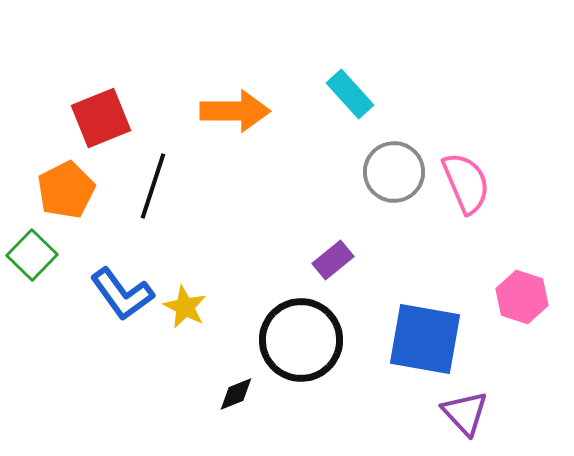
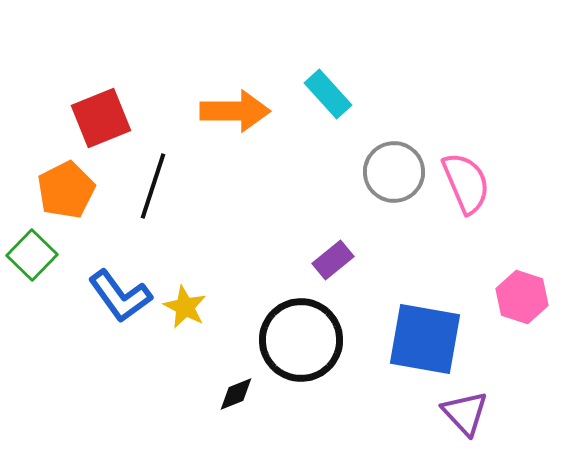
cyan rectangle: moved 22 px left
blue L-shape: moved 2 px left, 2 px down
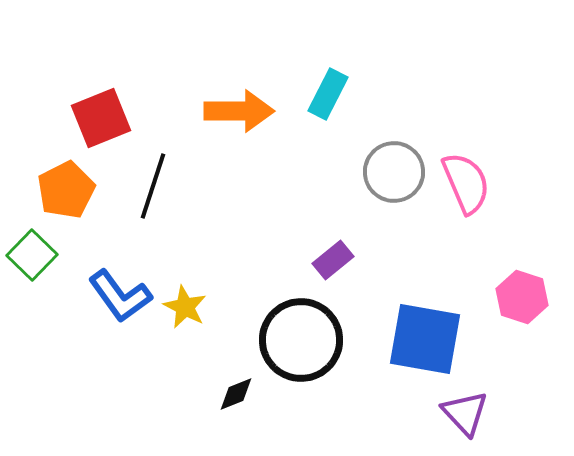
cyan rectangle: rotated 69 degrees clockwise
orange arrow: moved 4 px right
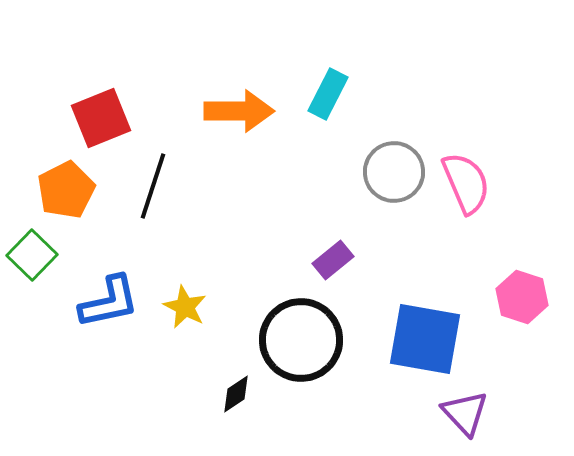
blue L-shape: moved 11 px left, 6 px down; rotated 66 degrees counterclockwise
black diamond: rotated 12 degrees counterclockwise
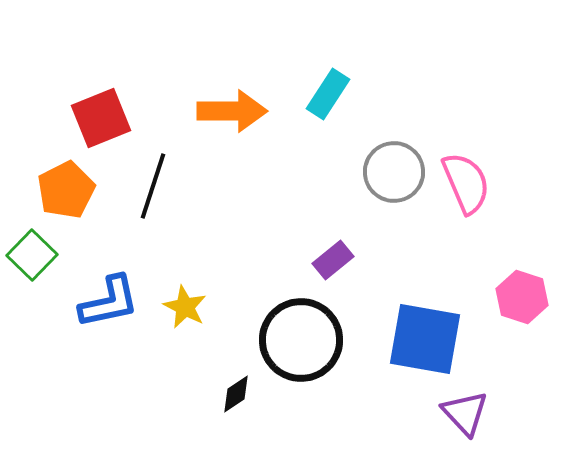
cyan rectangle: rotated 6 degrees clockwise
orange arrow: moved 7 px left
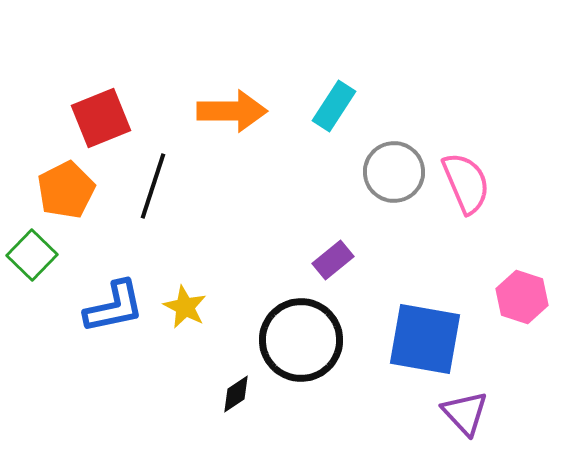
cyan rectangle: moved 6 px right, 12 px down
blue L-shape: moved 5 px right, 5 px down
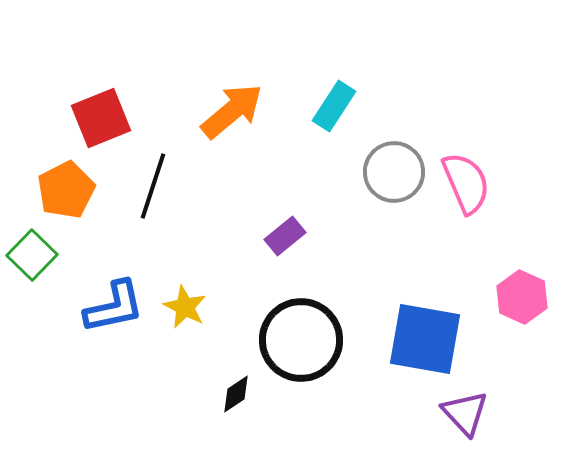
orange arrow: rotated 40 degrees counterclockwise
purple rectangle: moved 48 px left, 24 px up
pink hexagon: rotated 6 degrees clockwise
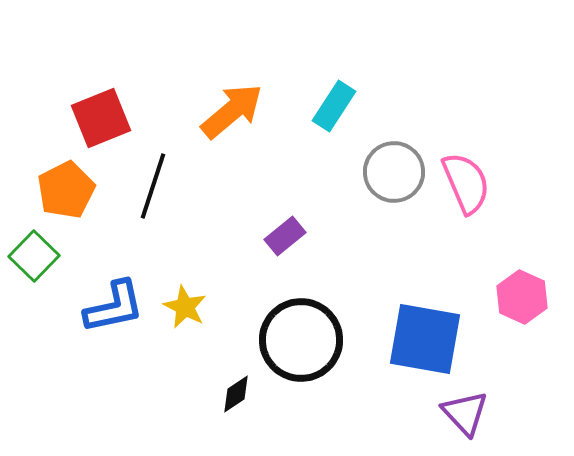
green square: moved 2 px right, 1 px down
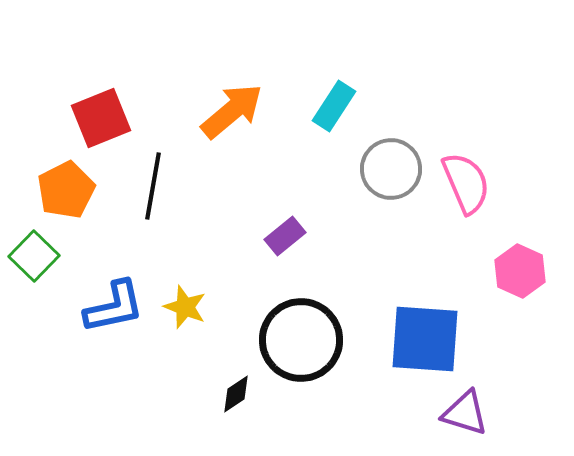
gray circle: moved 3 px left, 3 px up
black line: rotated 8 degrees counterclockwise
pink hexagon: moved 2 px left, 26 px up
yellow star: rotated 6 degrees counterclockwise
blue square: rotated 6 degrees counterclockwise
purple triangle: rotated 30 degrees counterclockwise
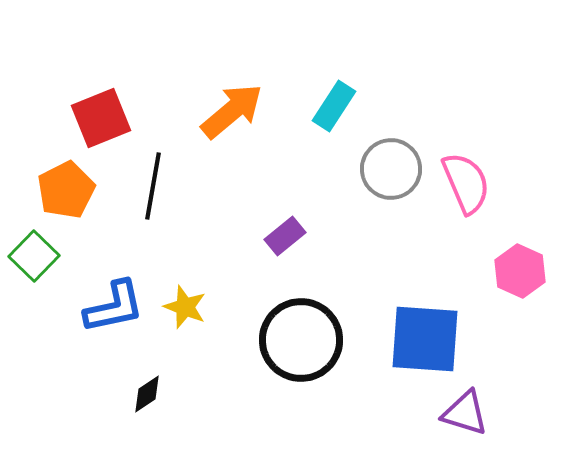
black diamond: moved 89 px left
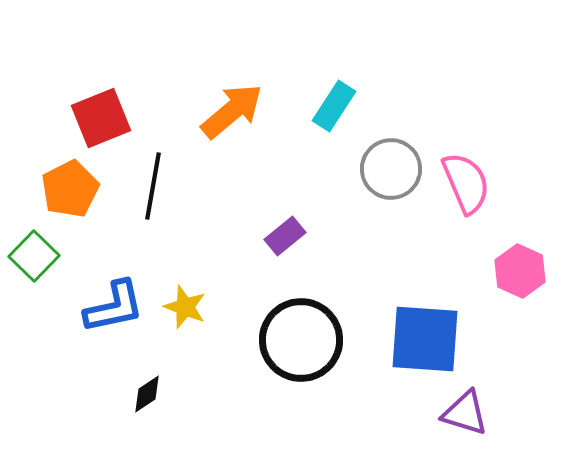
orange pentagon: moved 4 px right, 1 px up
